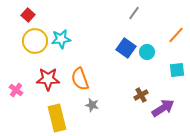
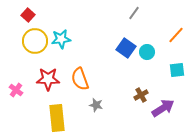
gray star: moved 4 px right
yellow rectangle: rotated 8 degrees clockwise
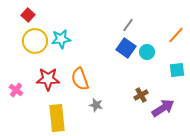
gray line: moved 6 px left, 12 px down
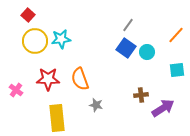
brown cross: rotated 24 degrees clockwise
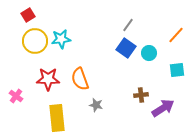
red square: rotated 16 degrees clockwise
cyan circle: moved 2 px right, 1 px down
pink cross: moved 6 px down
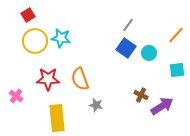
cyan star: moved 1 px up; rotated 18 degrees clockwise
brown cross: rotated 32 degrees clockwise
purple arrow: moved 1 px left, 2 px up
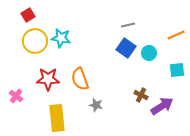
gray line: rotated 40 degrees clockwise
orange line: rotated 24 degrees clockwise
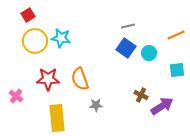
gray line: moved 1 px down
gray star: rotated 16 degrees counterclockwise
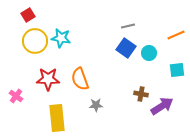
brown cross: moved 1 px up; rotated 16 degrees counterclockwise
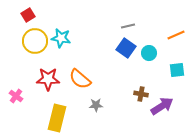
orange semicircle: rotated 30 degrees counterclockwise
yellow rectangle: rotated 20 degrees clockwise
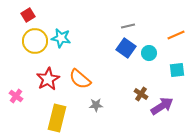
red star: rotated 30 degrees counterclockwise
brown cross: rotated 24 degrees clockwise
